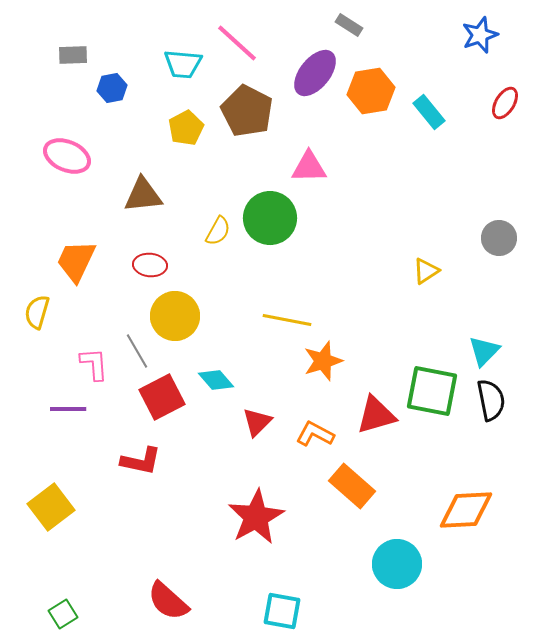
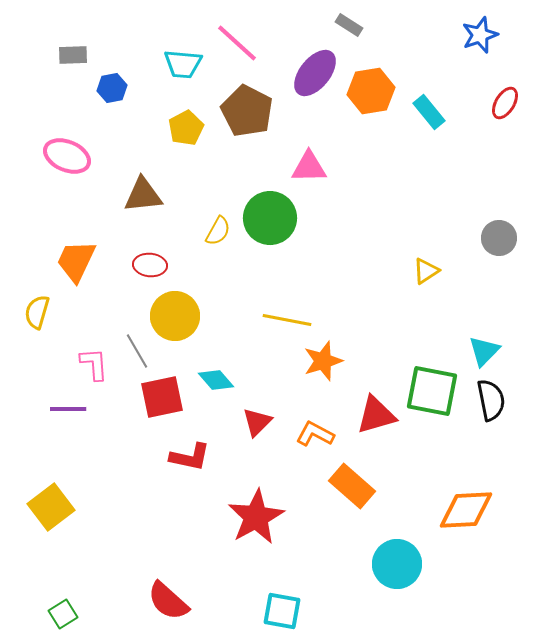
red square at (162, 397): rotated 15 degrees clockwise
red L-shape at (141, 461): moved 49 px right, 4 px up
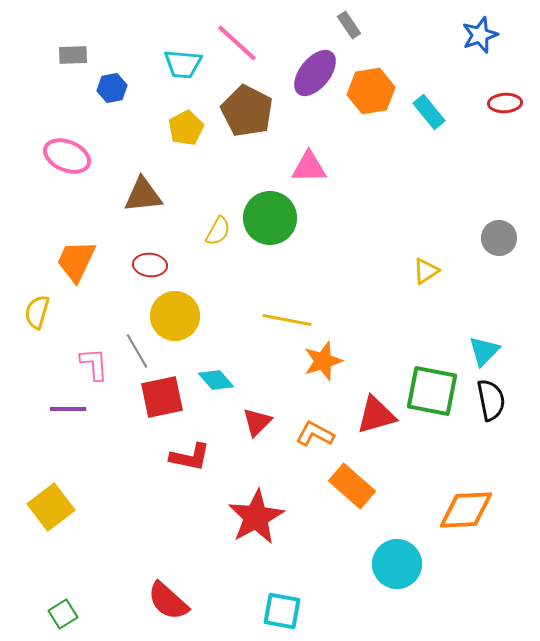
gray rectangle at (349, 25): rotated 24 degrees clockwise
red ellipse at (505, 103): rotated 56 degrees clockwise
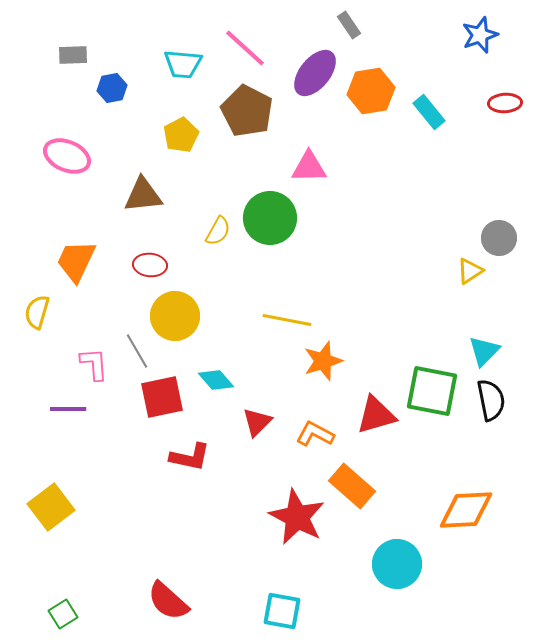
pink line at (237, 43): moved 8 px right, 5 px down
yellow pentagon at (186, 128): moved 5 px left, 7 px down
yellow triangle at (426, 271): moved 44 px right
red star at (256, 517): moved 41 px right; rotated 16 degrees counterclockwise
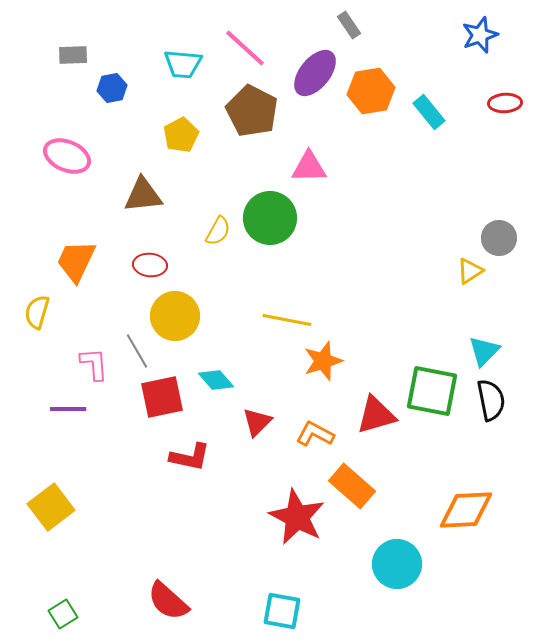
brown pentagon at (247, 111): moved 5 px right
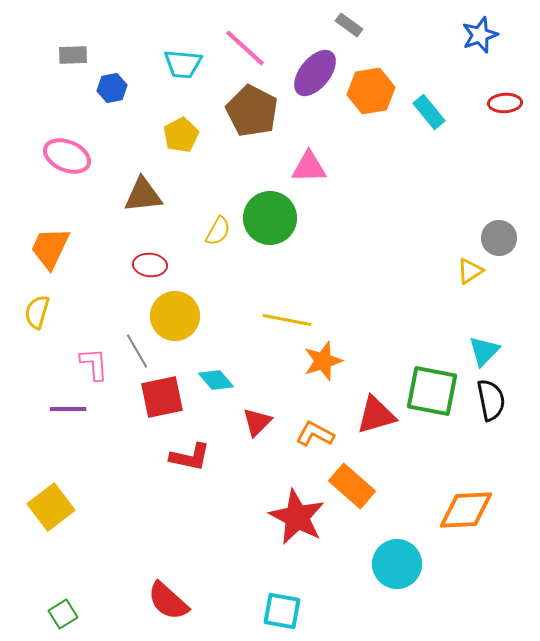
gray rectangle at (349, 25): rotated 20 degrees counterclockwise
orange trapezoid at (76, 261): moved 26 px left, 13 px up
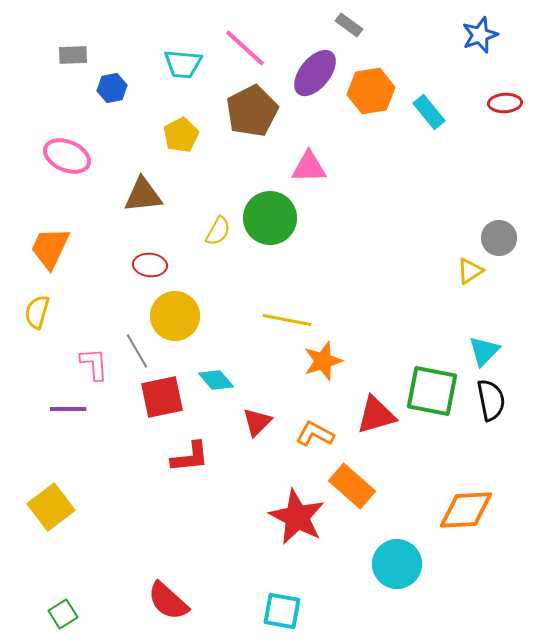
brown pentagon at (252, 111): rotated 18 degrees clockwise
red L-shape at (190, 457): rotated 18 degrees counterclockwise
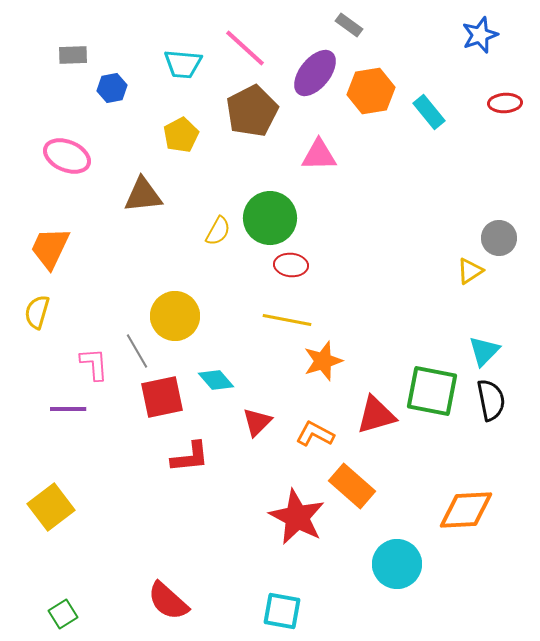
pink triangle at (309, 167): moved 10 px right, 12 px up
red ellipse at (150, 265): moved 141 px right
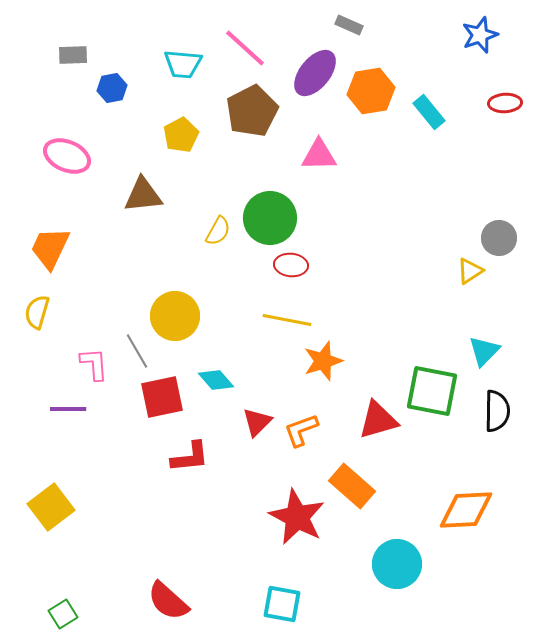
gray rectangle at (349, 25): rotated 12 degrees counterclockwise
black semicircle at (491, 400): moved 6 px right, 11 px down; rotated 12 degrees clockwise
red triangle at (376, 415): moved 2 px right, 5 px down
orange L-shape at (315, 434): moved 14 px left, 4 px up; rotated 48 degrees counterclockwise
cyan square at (282, 611): moved 7 px up
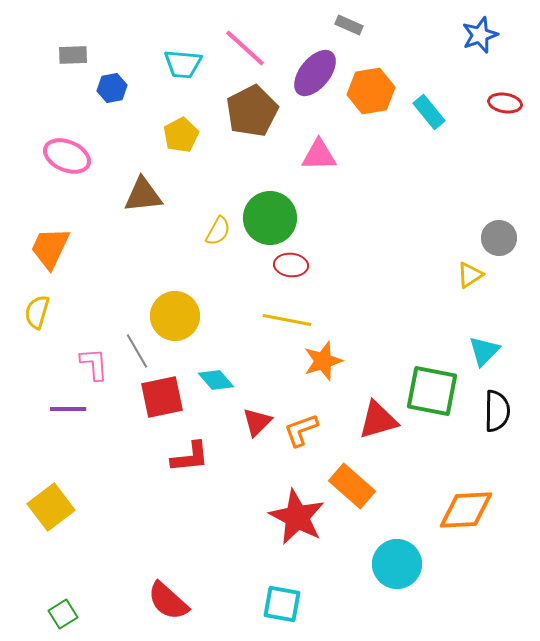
red ellipse at (505, 103): rotated 12 degrees clockwise
yellow triangle at (470, 271): moved 4 px down
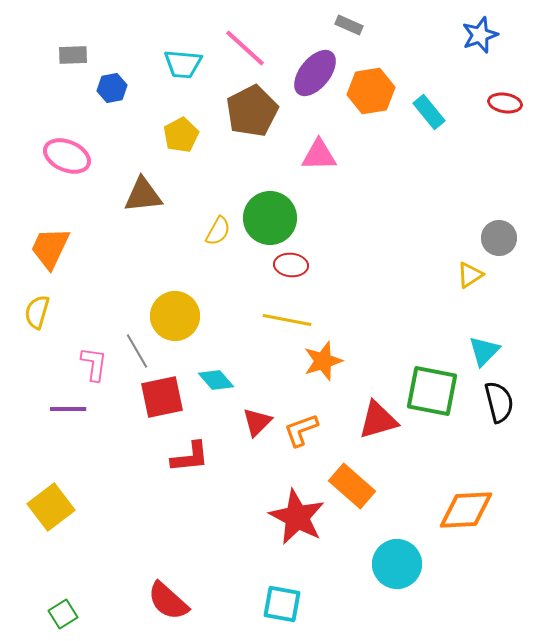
pink L-shape at (94, 364): rotated 12 degrees clockwise
black semicircle at (497, 411): moved 2 px right, 9 px up; rotated 15 degrees counterclockwise
